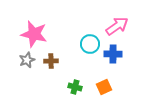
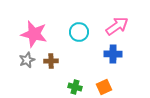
cyan circle: moved 11 px left, 12 px up
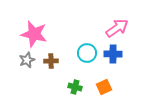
pink arrow: moved 2 px down
cyan circle: moved 8 px right, 21 px down
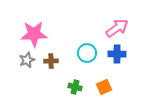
pink star: rotated 16 degrees counterclockwise
blue cross: moved 4 px right
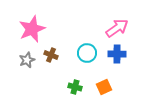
pink star: moved 2 px left, 5 px up; rotated 20 degrees counterclockwise
brown cross: moved 6 px up; rotated 24 degrees clockwise
